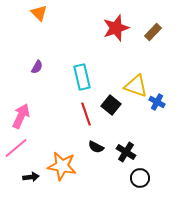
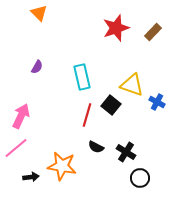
yellow triangle: moved 4 px left, 1 px up
red line: moved 1 px right, 1 px down; rotated 35 degrees clockwise
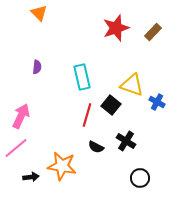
purple semicircle: rotated 24 degrees counterclockwise
black cross: moved 11 px up
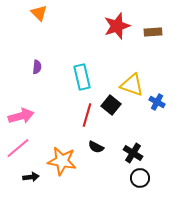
red star: moved 1 px right, 2 px up
brown rectangle: rotated 42 degrees clockwise
pink arrow: rotated 50 degrees clockwise
black cross: moved 7 px right, 12 px down
pink line: moved 2 px right
orange star: moved 5 px up
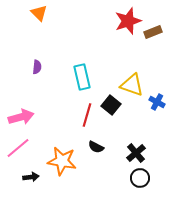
red star: moved 11 px right, 5 px up
brown rectangle: rotated 18 degrees counterclockwise
pink arrow: moved 1 px down
black cross: moved 3 px right; rotated 18 degrees clockwise
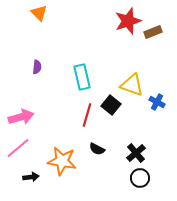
black semicircle: moved 1 px right, 2 px down
